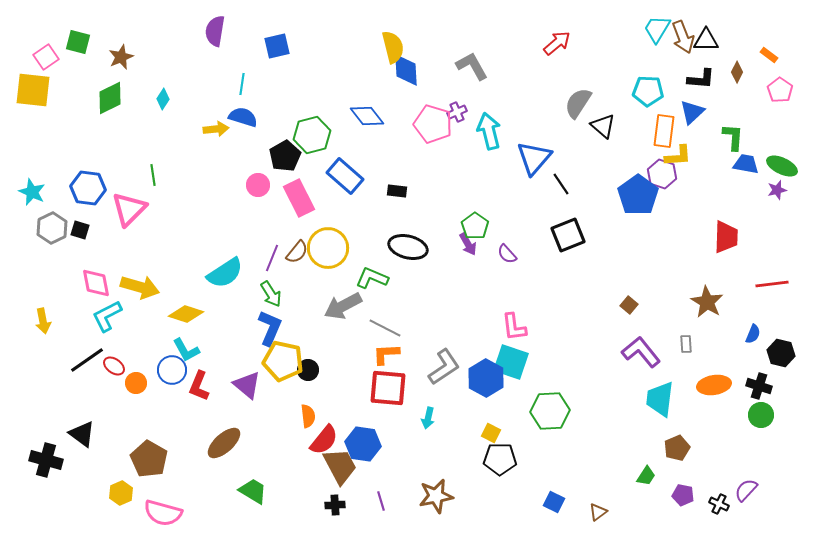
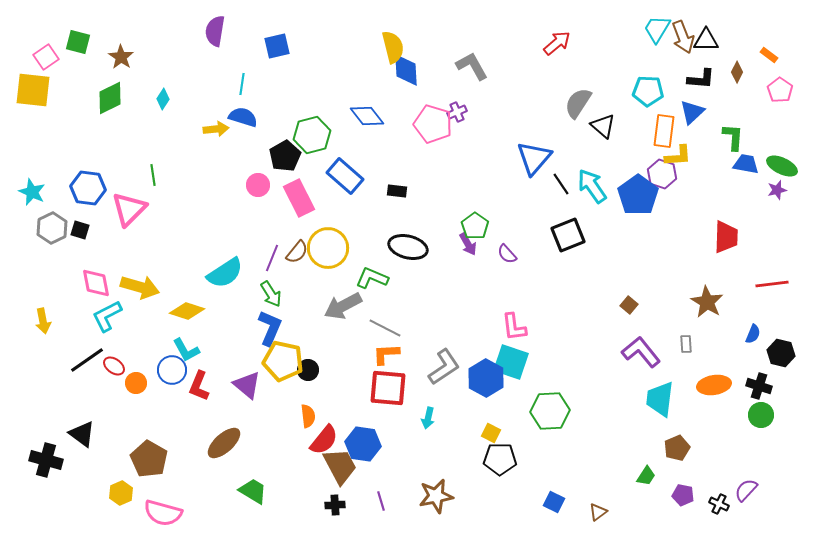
brown star at (121, 57): rotated 15 degrees counterclockwise
cyan arrow at (489, 131): moved 103 px right, 55 px down; rotated 21 degrees counterclockwise
yellow diamond at (186, 314): moved 1 px right, 3 px up
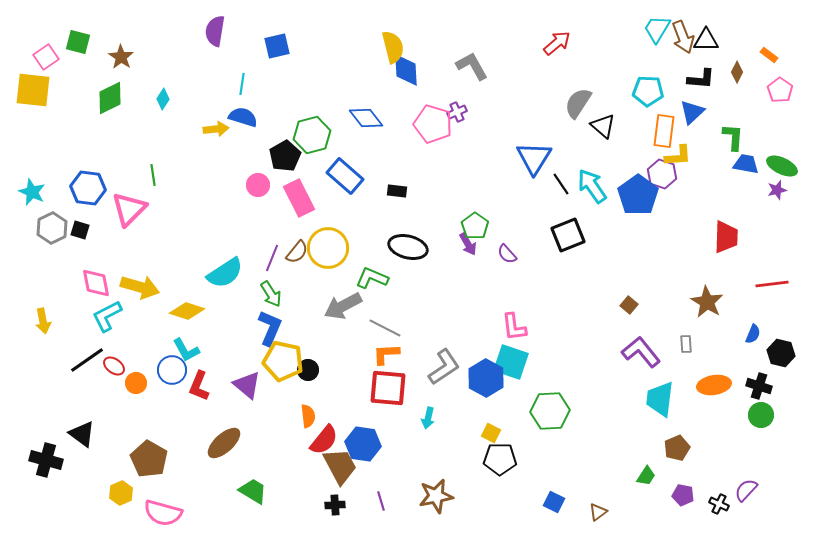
blue diamond at (367, 116): moved 1 px left, 2 px down
blue triangle at (534, 158): rotated 9 degrees counterclockwise
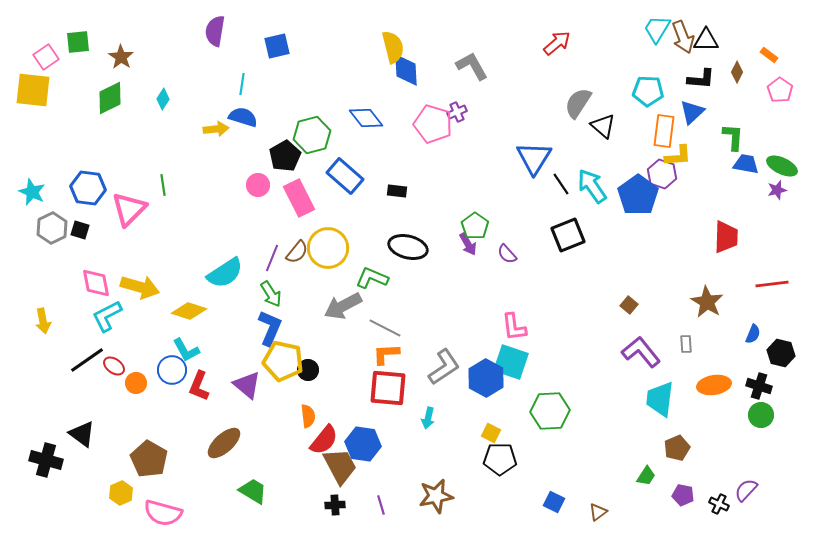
green square at (78, 42): rotated 20 degrees counterclockwise
green line at (153, 175): moved 10 px right, 10 px down
yellow diamond at (187, 311): moved 2 px right
purple line at (381, 501): moved 4 px down
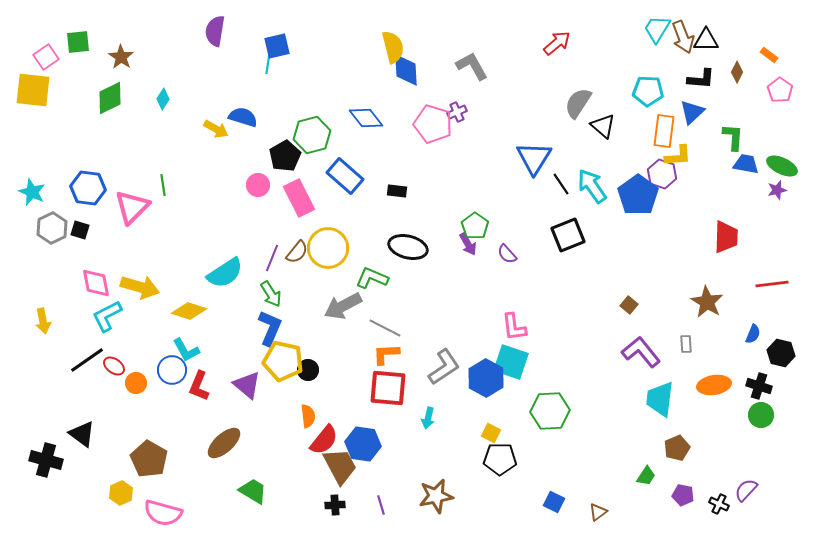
cyan line at (242, 84): moved 26 px right, 21 px up
yellow arrow at (216, 129): rotated 35 degrees clockwise
pink triangle at (129, 209): moved 3 px right, 2 px up
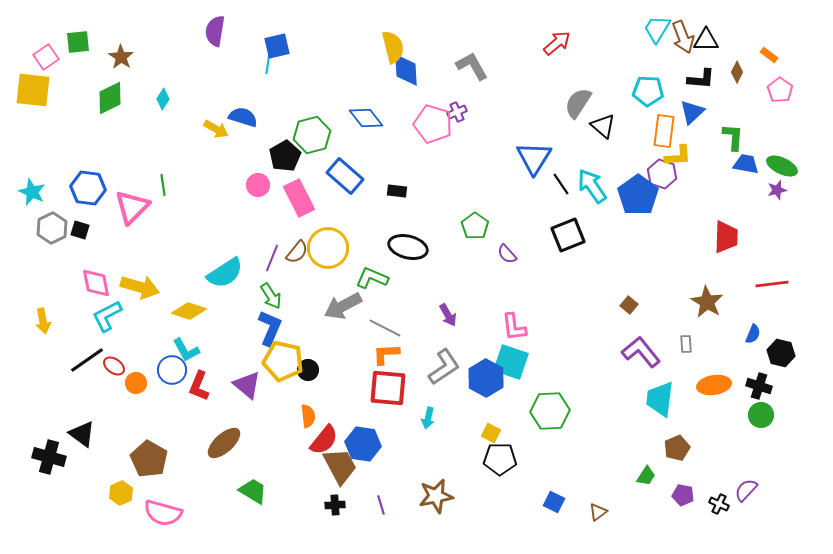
purple arrow at (468, 244): moved 20 px left, 71 px down
green arrow at (271, 294): moved 2 px down
black cross at (46, 460): moved 3 px right, 3 px up
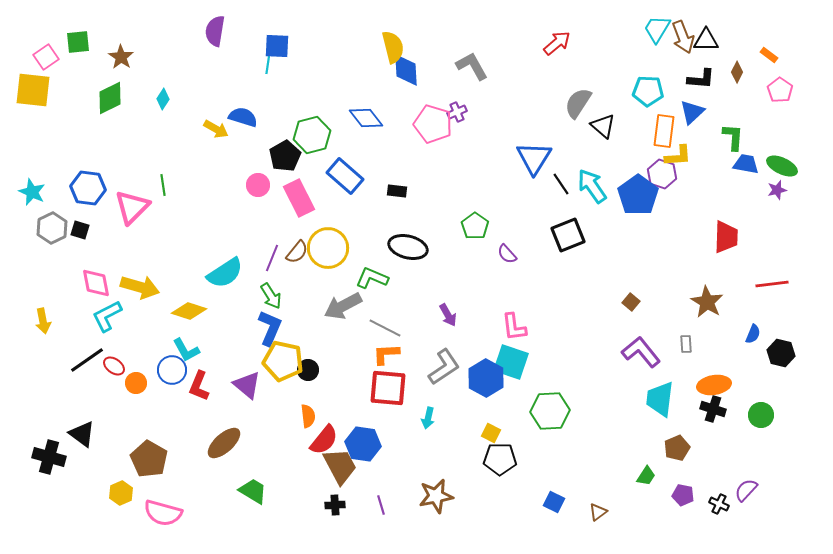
blue square at (277, 46): rotated 16 degrees clockwise
brown square at (629, 305): moved 2 px right, 3 px up
black cross at (759, 386): moved 46 px left, 23 px down
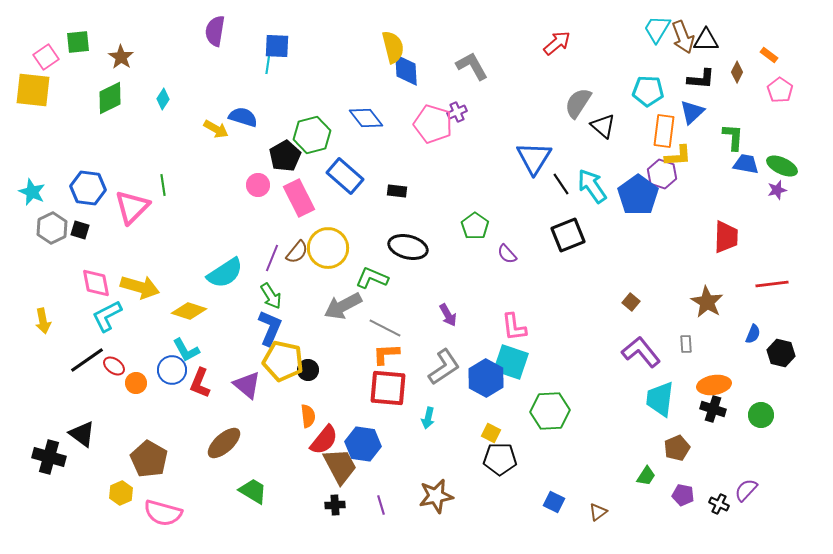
red L-shape at (199, 386): moved 1 px right, 3 px up
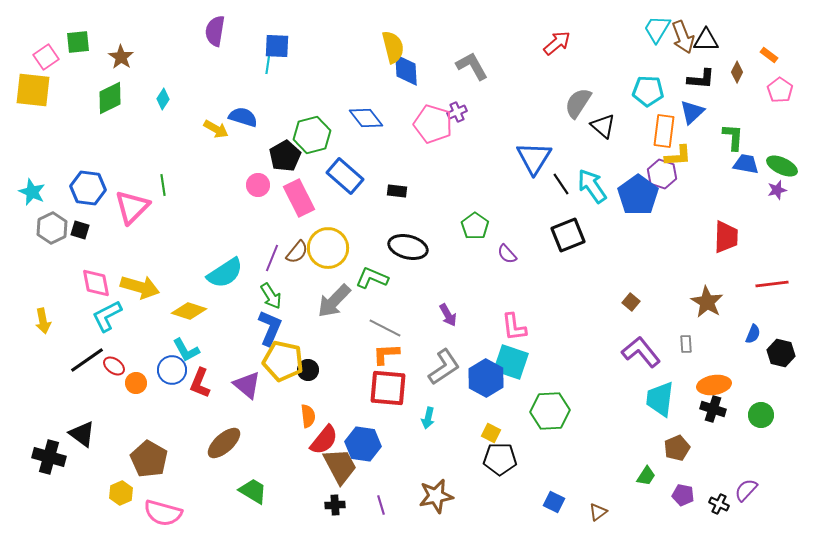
gray arrow at (343, 306): moved 9 px left, 5 px up; rotated 18 degrees counterclockwise
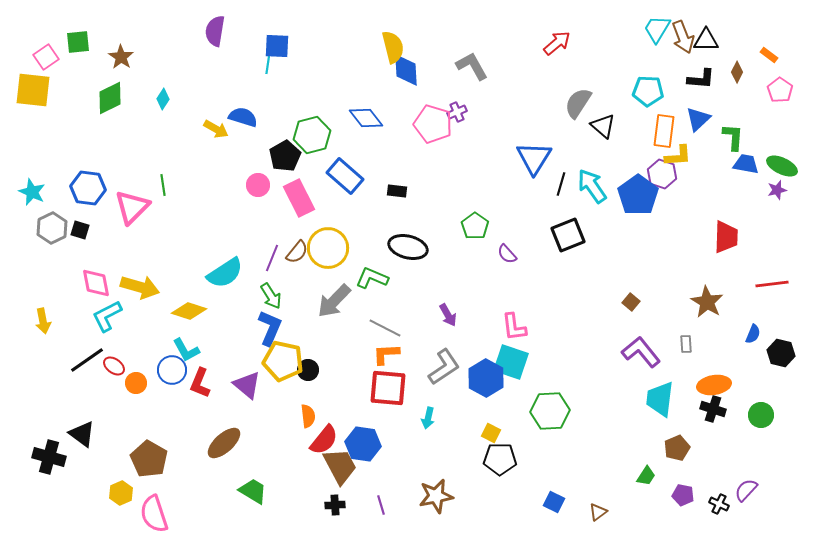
blue triangle at (692, 112): moved 6 px right, 7 px down
black line at (561, 184): rotated 50 degrees clockwise
pink semicircle at (163, 513): moved 9 px left, 1 px down; rotated 57 degrees clockwise
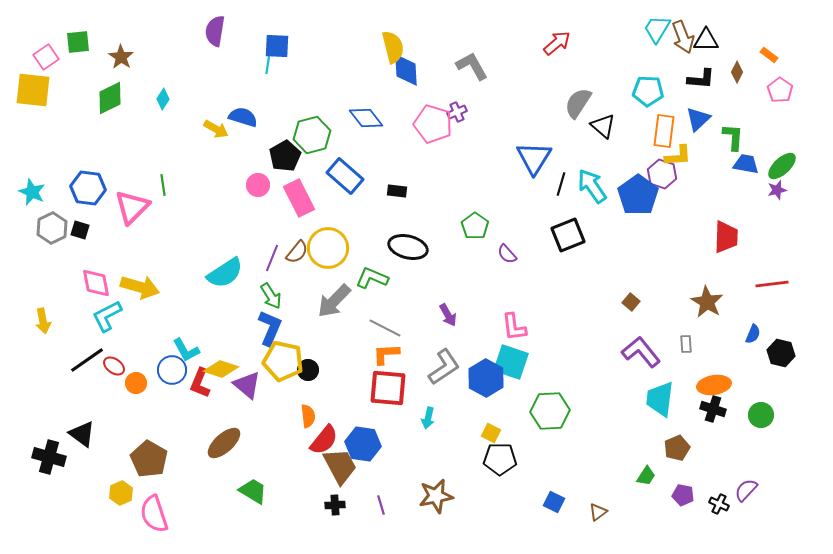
green ellipse at (782, 166): rotated 68 degrees counterclockwise
yellow diamond at (189, 311): moved 32 px right, 58 px down
